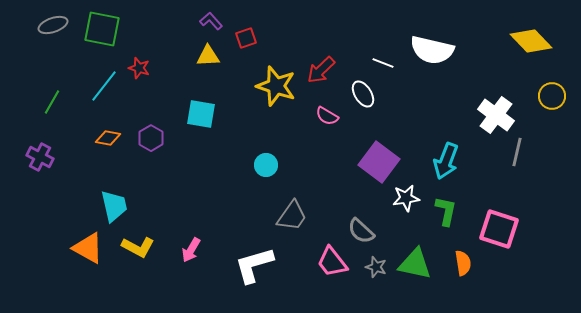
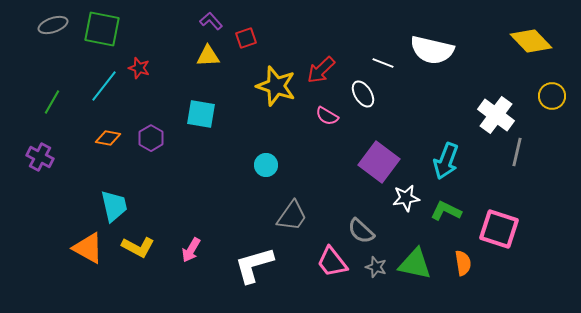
green L-shape: rotated 76 degrees counterclockwise
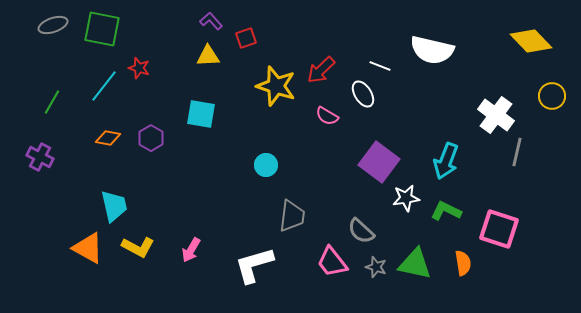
white line: moved 3 px left, 3 px down
gray trapezoid: rotated 28 degrees counterclockwise
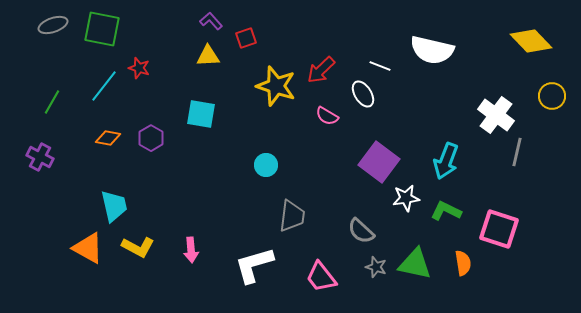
pink arrow: rotated 35 degrees counterclockwise
pink trapezoid: moved 11 px left, 15 px down
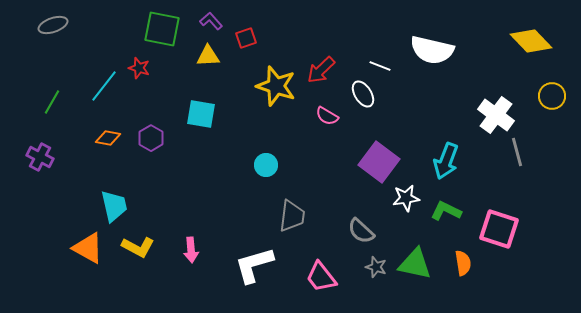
green square: moved 60 px right
gray line: rotated 28 degrees counterclockwise
